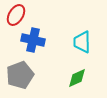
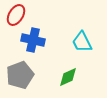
cyan trapezoid: rotated 25 degrees counterclockwise
green diamond: moved 9 px left, 1 px up
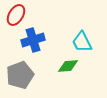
blue cross: rotated 30 degrees counterclockwise
green diamond: moved 11 px up; rotated 20 degrees clockwise
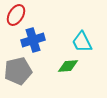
gray pentagon: moved 2 px left, 4 px up; rotated 8 degrees clockwise
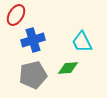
green diamond: moved 2 px down
gray pentagon: moved 15 px right, 4 px down
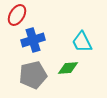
red ellipse: moved 1 px right
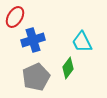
red ellipse: moved 2 px left, 2 px down
green diamond: rotated 50 degrees counterclockwise
gray pentagon: moved 3 px right, 2 px down; rotated 12 degrees counterclockwise
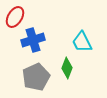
green diamond: moved 1 px left; rotated 15 degrees counterclockwise
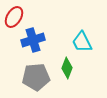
red ellipse: moved 1 px left
gray pentagon: rotated 20 degrees clockwise
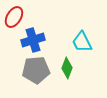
gray pentagon: moved 7 px up
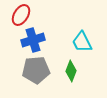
red ellipse: moved 7 px right, 2 px up
green diamond: moved 4 px right, 3 px down
